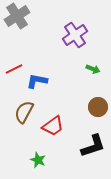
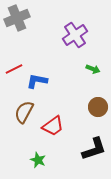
gray cross: moved 2 px down; rotated 10 degrees clockwise
black L-shape: moved 1 px right, 3 px down
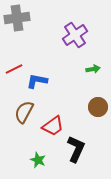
gray cross: rotated 15 degrees clockwise
green arrow: rotated 32 degrees counterclockwise
black L-shape: moved 18 px left; rotated 48 degrees counterclockwise
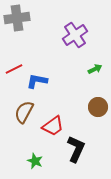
green arrow: moved 2 px right; rotated 16 degrees counterclockwise
green star: moved 3 px left, 1 px down
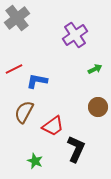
gray cross: rotated 30 degrees counterclockwise
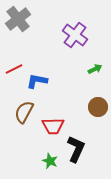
gray cross: moved 1 px right, 1 px down
purple cross: rotated 20 degrees counterclockwise
red trapezoid: rotated 35 degrees clockwise
green star: moved 15 px right
